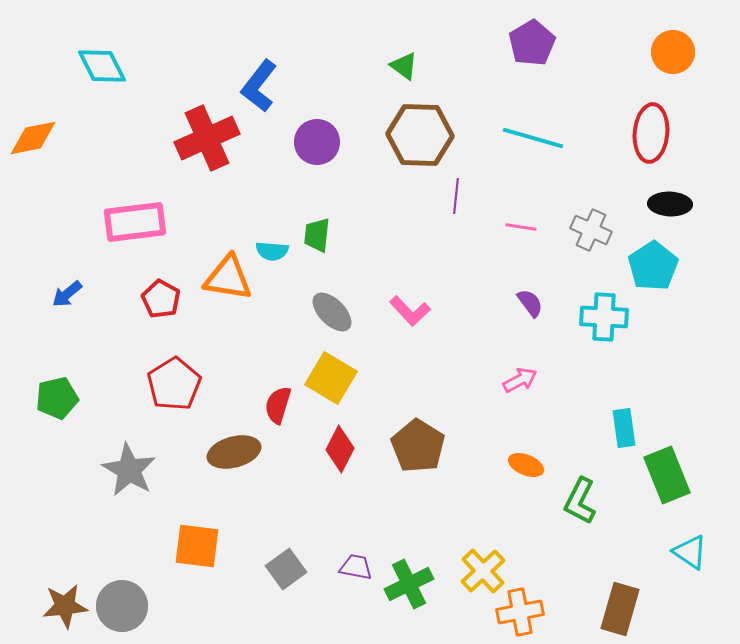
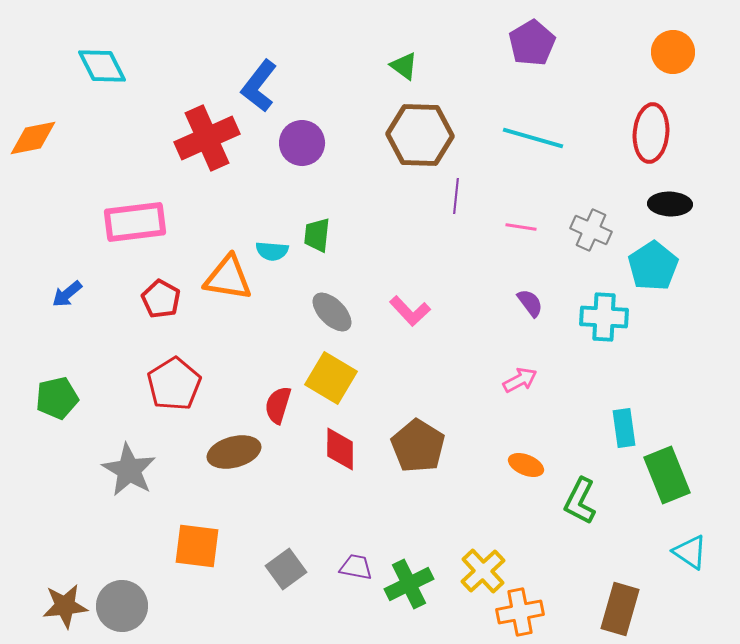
purple circle at (317, 142): moved 15 px left, 1 px down
red diamond at (340, 449): rotated 27 degrees counterclockwise
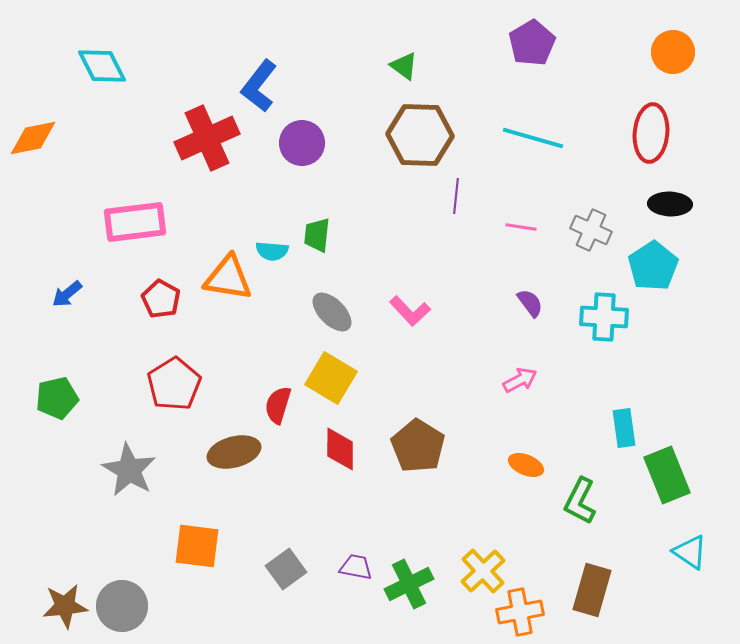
brown rectangle at (620, 609): moved 28 px left, 19 px up
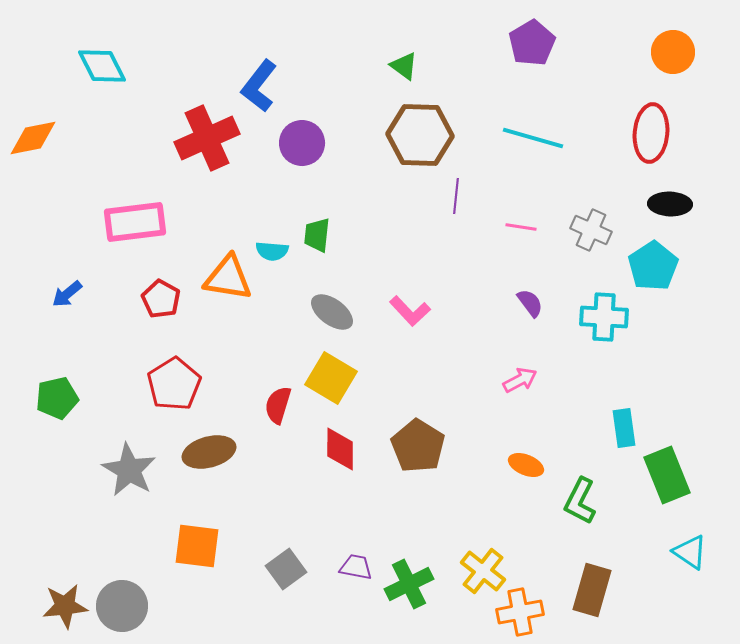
gray ellipse at (332, 312): rotated 9 degrees counterclockwise
brown ellipse at (234, 452): moved 25 px left
yellow cross at (483, 571): rotated 9 degrees counterclockwise
